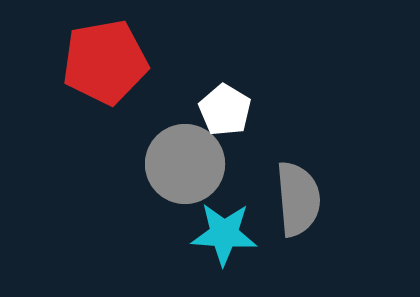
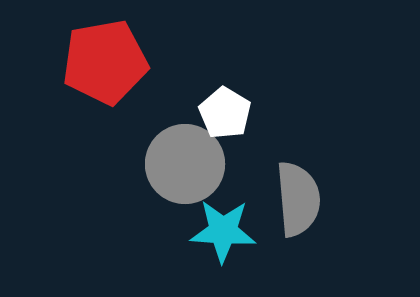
white pentagon: moved 3 px down
cyan star: moved 1 px left, 3 px up
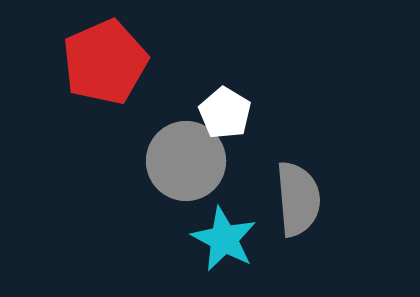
red pentagon: rotated 14 degrees counterclockwise
gray circle: moved 1 px right, 3 px up
cyan star: moved 1 px right, 8 px down; rotated 24 degrees clockwise
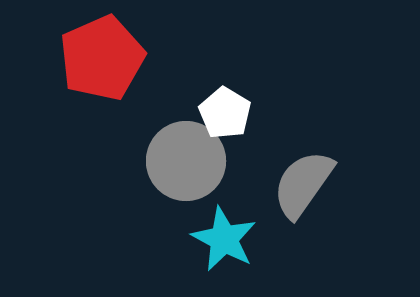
red pentagon: moved 3 px left, 4 px up
gray semicircle: moved 5 px right, 15 px up; rotated 140 degrees counterclockwise
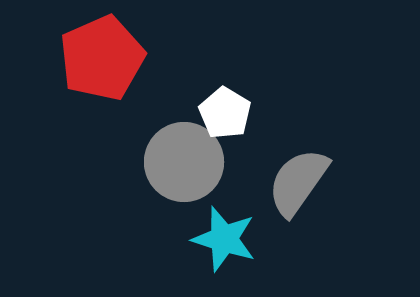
gray circle: moved 2 px left, 1 px down
gray semicircle: moved 5 px left, 2 px up
cyan star: rotated 10 degrees counterclockwise
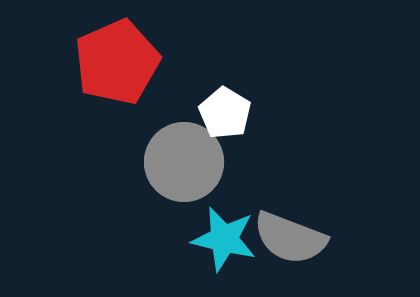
red pentagon: moved 15 px right, 4 px down
gray semicircle: moved 8 px left, 56 px down; rotated 104 degrees counterclockwise
cyan star: rotated 4 degrees counterclockwise
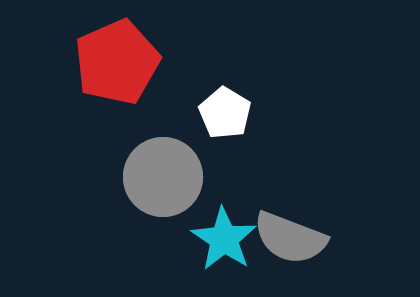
gray circle: moved 21 px left, 15 px down
cyan star: rotated 20 degrees clockwise
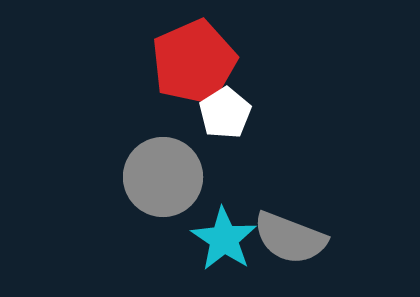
red pentagon: moved 77 px right
white pentagon: rotated 9 degrees clockwise
